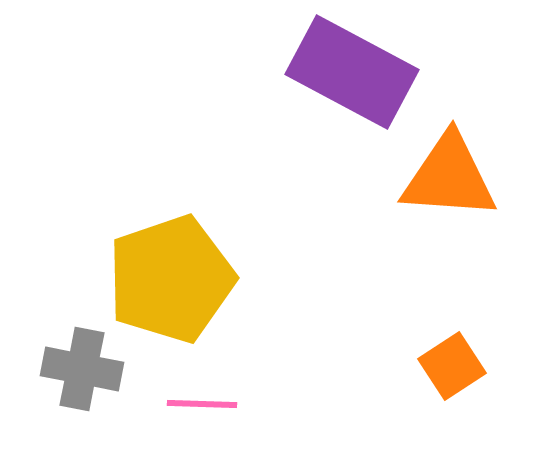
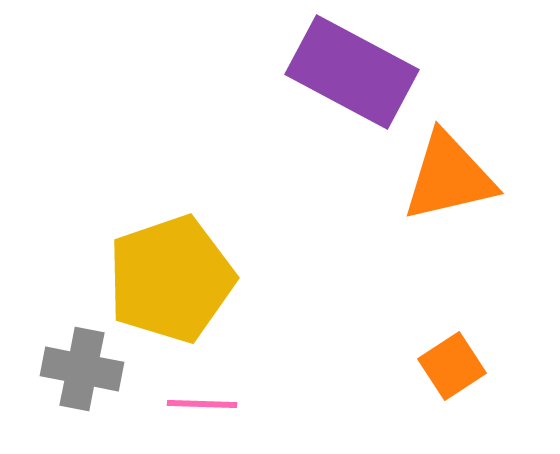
orange triangle: rotated 17 degrees counterclockwise
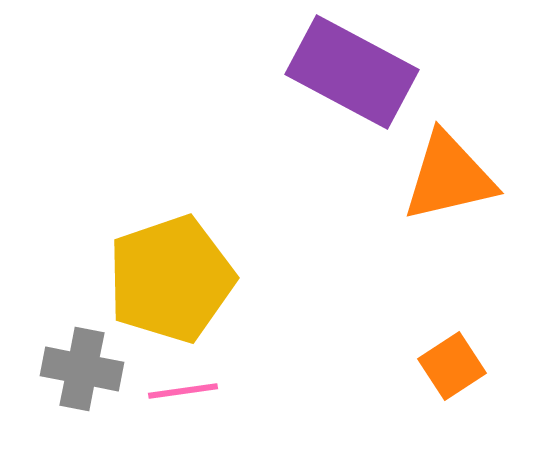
pink line: moved 19 px left, 13 px up; rotated 10 degrees counterclockwise
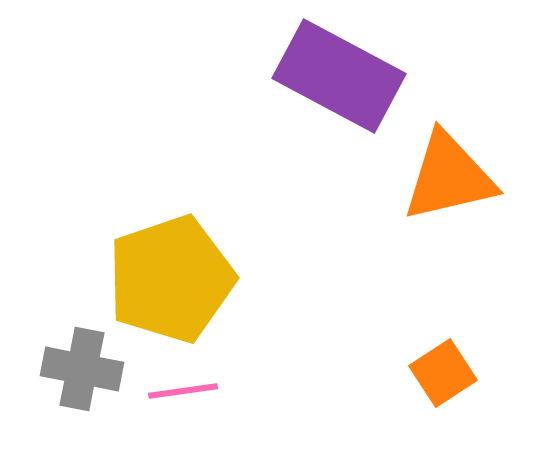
purple rectangle: moved 13 px left, 4 px down
orange square: moved 9 px left, 7 px down
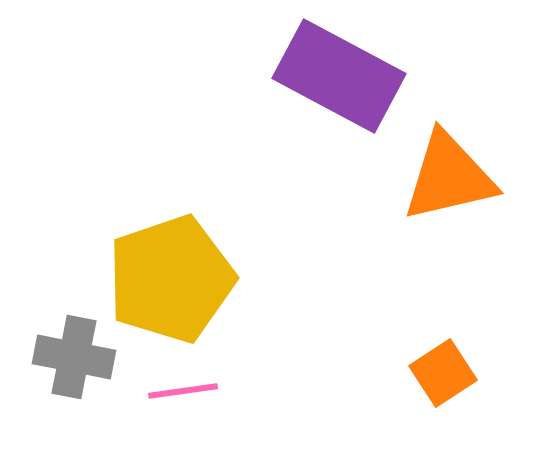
gray cross: moved 8 px left, 12 px up
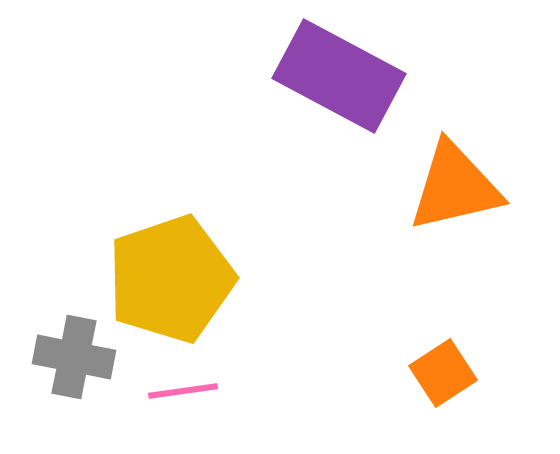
orange triangle: moved 6 px right, 10 px down
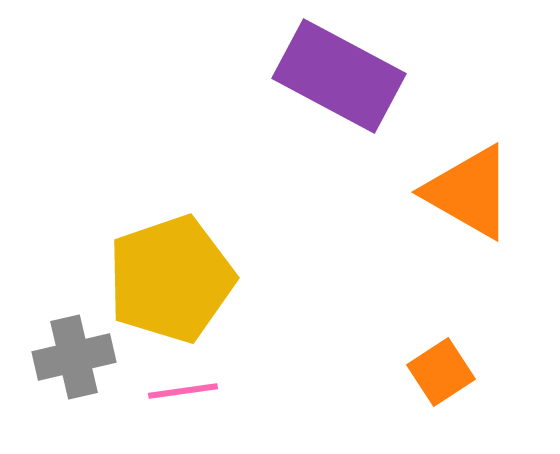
orange triangle: moved 14 px right, 5 px down; rotated 43 degrees clockwise
gray cross: rotated 24 degrees counterclockwise
orange square: moved 2 px left, 1 px up
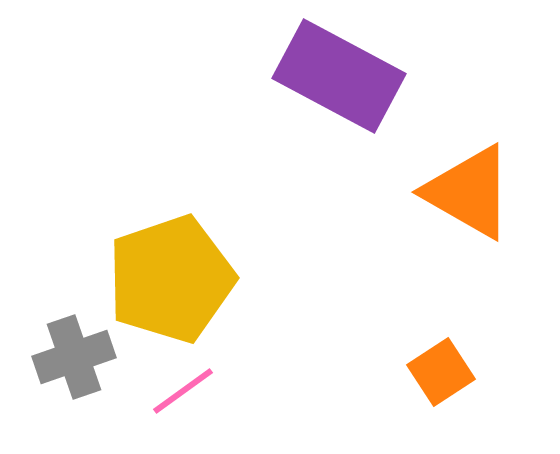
gray cross: rotated 6 degrees counterclockwise
pink line: rotated 28 degrees counterclockwise
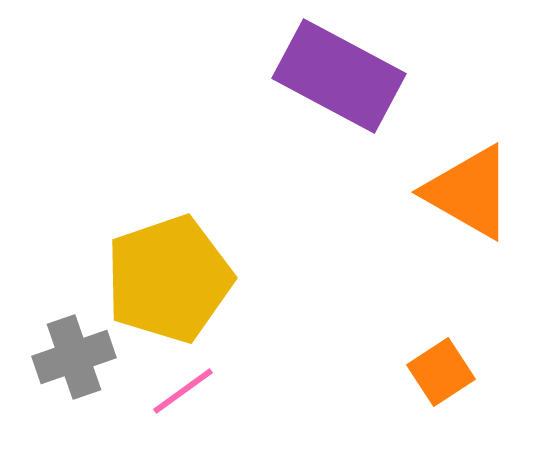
yellow pentagon: moved 2 px left
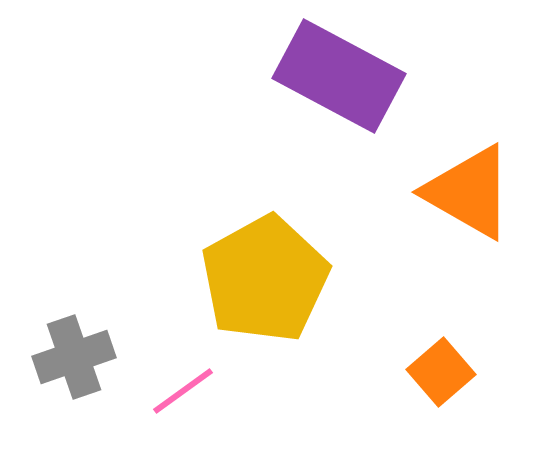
yellow pentagon: moved 96 px right; rotated 10 degrees counterclockwise
orange square: rotated 8 degrees counterclockwise
